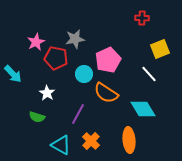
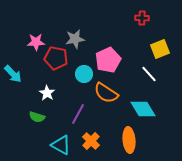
pink star: rotated 24 degrees clockwise
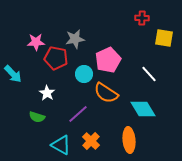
yellow square: moved 4 px right, 11 px up; rotated 30 degrees clockwise
purple line: rotated 20 degrees clockwise
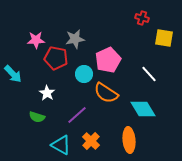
red cross: rotated 16 degrees clockwise
pink star: moved 2 px up
purple line: moved 1 px left, 1 px down
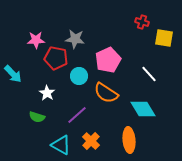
red cross: moved 4 px down
gray star: rotated 18 degrees clockwise
cyan circle: moved 5 px left, 2 px down
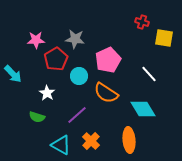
red pentagon: moved 1 px down; rotated 30 degrees clockwise
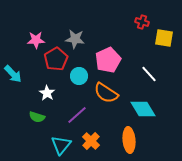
cyan triangle: rotated 40 degrees clockwise
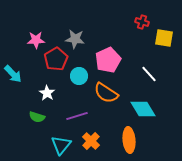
purple line: moved 1 px down; rotated 25 degrees clockwise
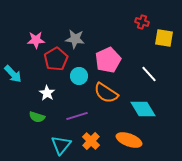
orange ellipse: rotated 65 degrees counterclockwise
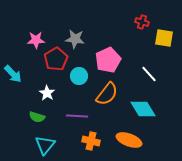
orange semicircle: moved 1 px right, 1 px down; rotated 85 degrees counterclockwise
purple line: rotated 20 degrees clockwise
orange cross: rotated 30 degrees counterclockwise
cyan triangle: moved 16 px left
